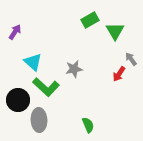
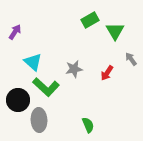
red arrow: moved 12 px left, 1 px up
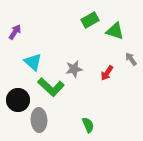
green triangle: rotated 42 degrees counterclockwise
green L-shape: moved 5 px right
